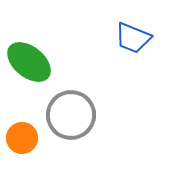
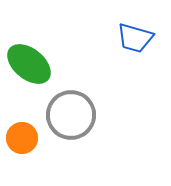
blue trapezoid: moved 2 px right; rotated 6 degrees counterclockwise
green ellipse: moved 2 px down
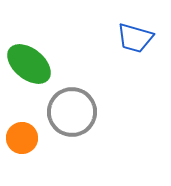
gray circle: moved 1 px right, 3 px up
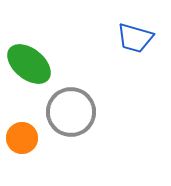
gray circle: moved 1 px left
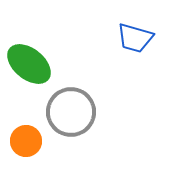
orange circle: moved 4 px right, 3 px down
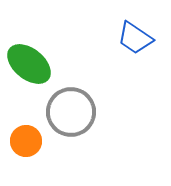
blue trapezoid: rotated 18 degrees clockwise
